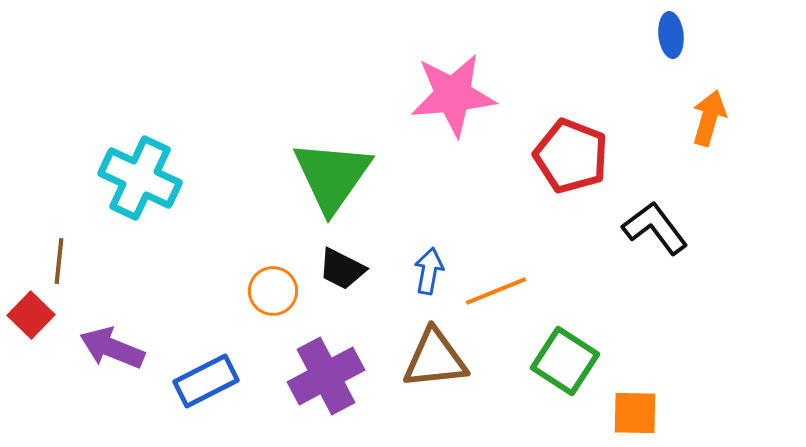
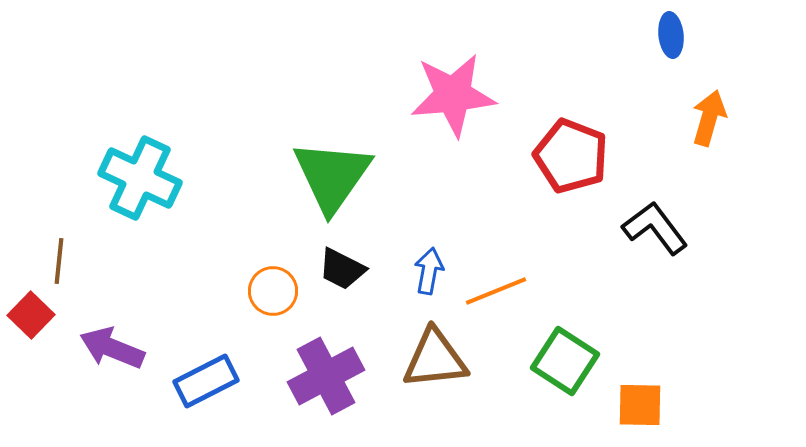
orange square: moved 5 px right, 8 px up
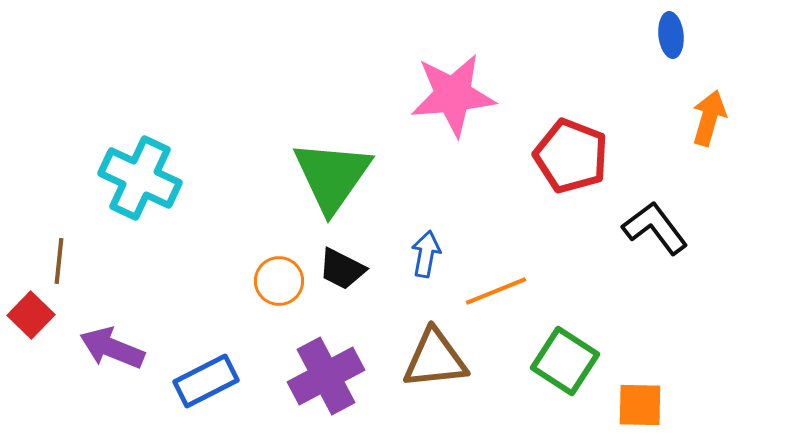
blue arrow: moved 3 px left, 17 px up
orange circle: moved 6 px right, 10 px up
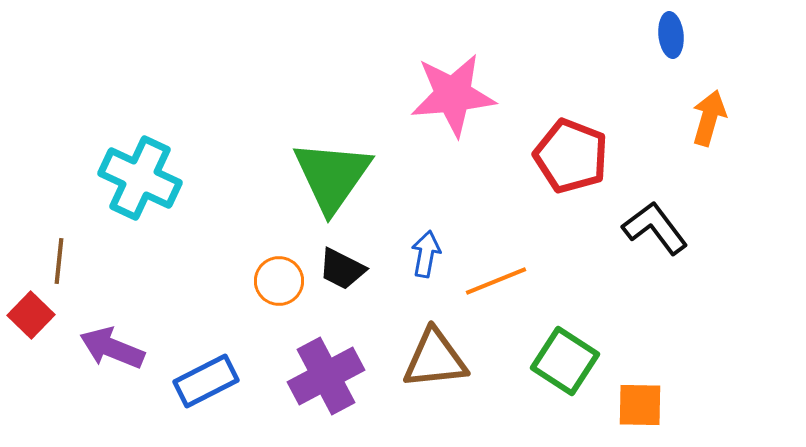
orange line: moved 10 px up
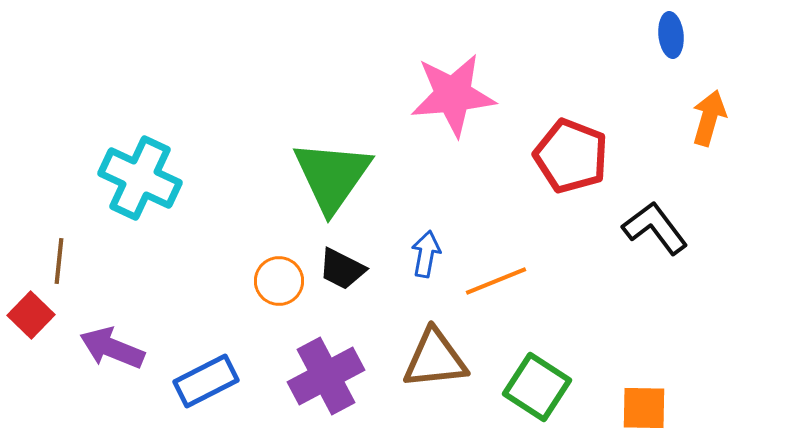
green square: moved 28 px left, 26 px down
orange square: moved 4 px right, 3 px down
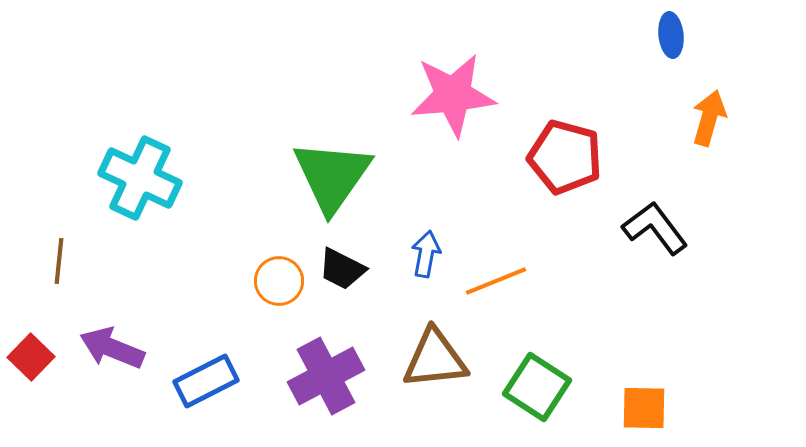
red pentagon: moved 6 px left, 1 px down; rotated 6 degrees counterclockwise
red square: moved 42 px down
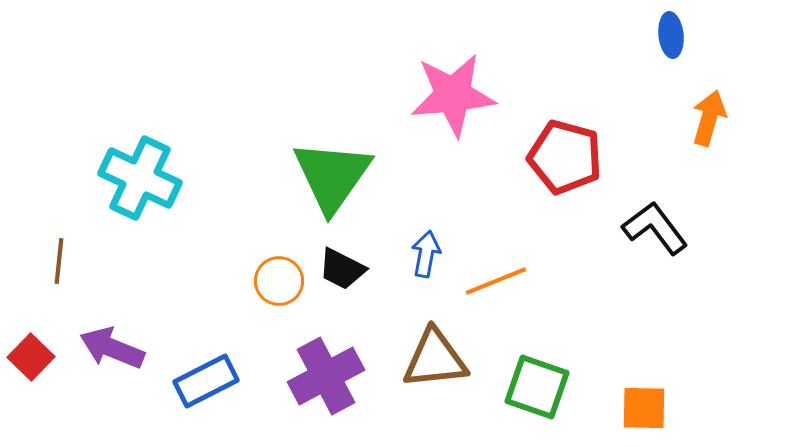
green square: rotated 14 degrees counterclockwise
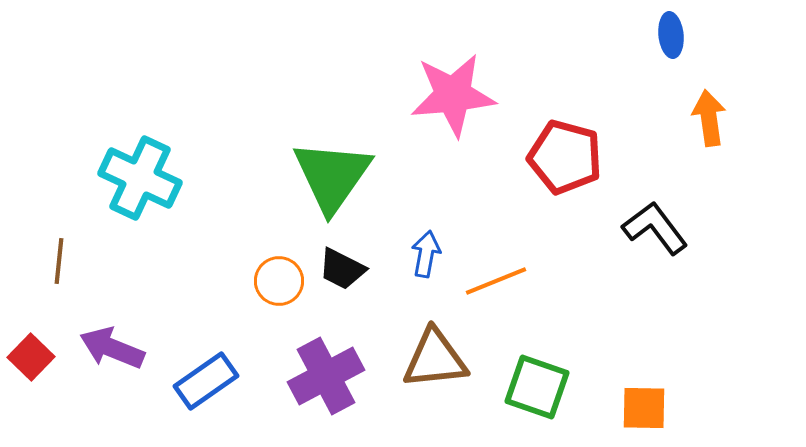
orange arrow: rotated 24 degrees counterclockwise
blue rectangle: rotated 8 degrees counterclockwise
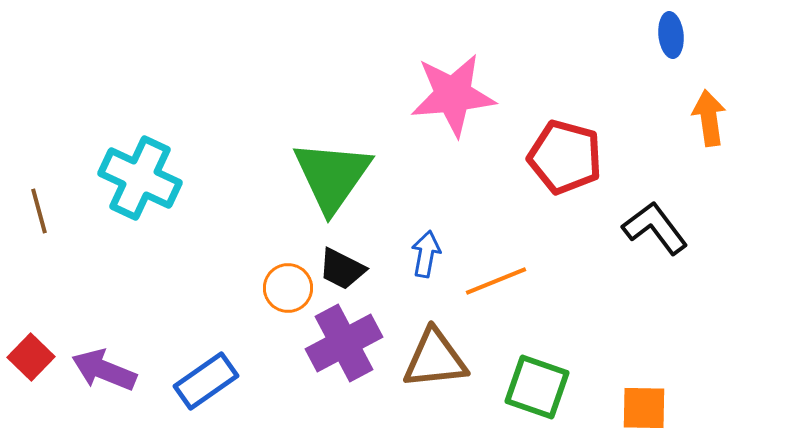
brown line: moved 20 px left, 50 px up; rotated 21 degrees counterclockwise
orange circle: moved 9 px right, 7 px down
purple arrow: moved 8 px left, 22 px down
purple cross: moved 18 px right, 33 px up
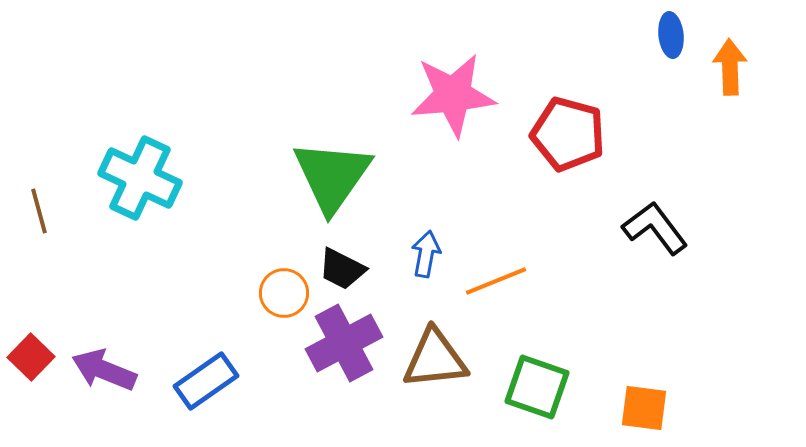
orange arrow: moved 21 px right, 51 px up; rotated 6 degrees clockwise
red pentagon: moved 3 px right, 23 px up
orange circle: moved 4 px left, 5 px down
orange square: rotated 6 degrees clockwise
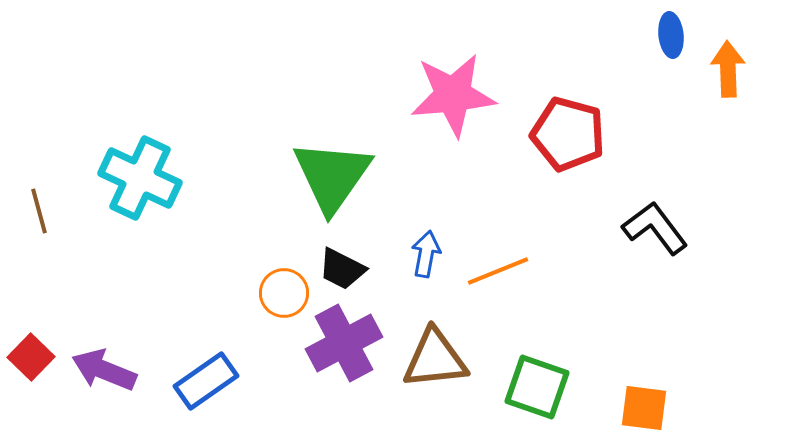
orange arrow: moved 2 px left, 2 px down
orange line: moved 2 px right, 10 px up
